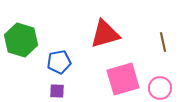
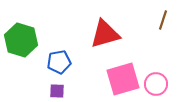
brown line: moved 22 px up; rotated 30 degrees clockwise
pink circle: moved 4 px left, 4 px up
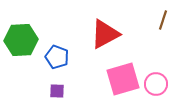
red triangle: rotated 12 degrees counterclockwise
green hexagon: rotated 20 degrees counterclockwise
blue pentagon: moved 2 px left, 5 px up; rotated 30 degrees clockwise
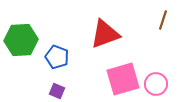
red triangle: rotated 8 degrees clockwise
purple square: rotated 21 degrees clockwise
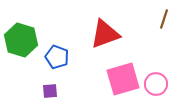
brown line: moved 1 px right, 1 px up
green hexagon: rotated 20 degrees clockwise
purple square: moved 7 px left; rotated 28 degrees counterclockwise
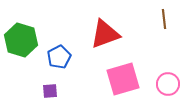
brown line: rotated 24 degrees counterclockwise
blue pentagon: moved 2 px right; rotated 25 degrees clockwise
pink circle: moved 12 px right
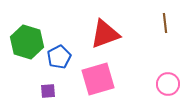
brown line: moved 1 px right, 4 px down
green hexagon: moved 6 px right, 2 px down
pink square: moved 25 px left
purple square: moved 2 px left
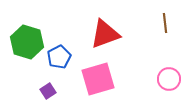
pink circle: moved 1 px right, 5 px up
purple square: rotated 28 degrees counterclockwise
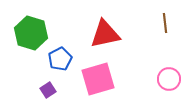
red triangle: rotated 8 degrees clockwise
green hexagon: moved 4 px right, 9 px up
blue pentagon: moved 1 px right, 2 px down
purple square: moved 1 px up
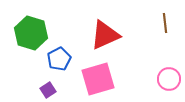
red triangle: moved 1 px down; rotated 12 degrees counterclockwise
blue pentagon: moved 1 px left
